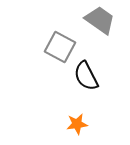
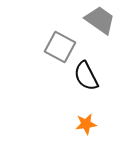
orange star: moved 9 px right
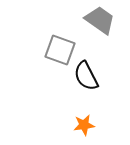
gray square: moved 3 px down; rotated 8 degrees counterclockwise
orange star: moved 2 px left, 1 px down
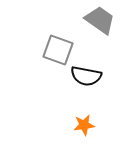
gray square: moved 2 px left
black semicircle: rotated 52 degrees counterclockwise
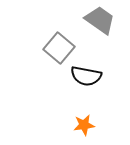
gray square: moved 1 px right, 2 px up; rotated 20 degrees clockwise
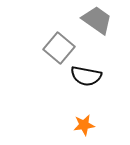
gray trapezoid: moved 3 px left
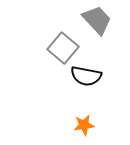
gray trapezoid: rotated 12 degrees clockwise
gray square: moved 4 px right
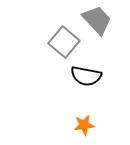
gray square: moved 1 px right, 6 px up
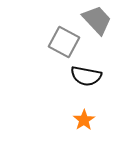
gray square: rotated 12 degrees counterclockwise
orange star: moved 5 px up; rotated 25 degrees counterclockwise
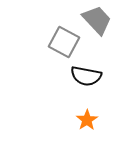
orange star: moved 3 px right
